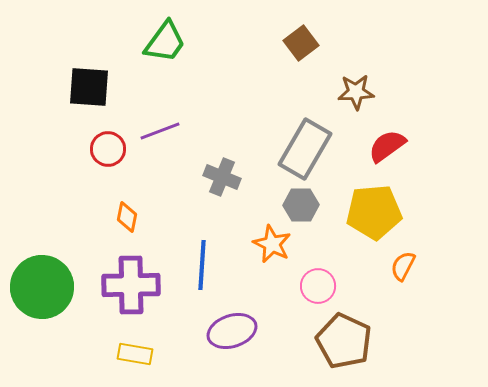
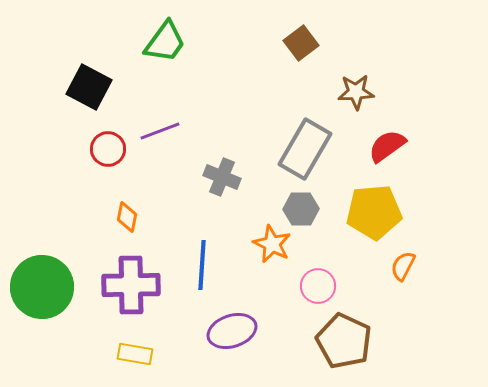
black square: rotated 24 degrees clockwise
gray hexagon: moved 4 px down
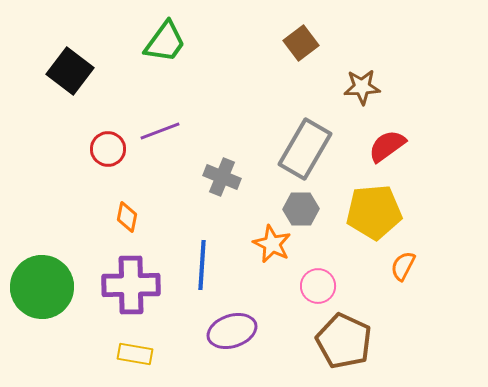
black square: moved 19 px left, 16 px up; rotated 9 degrees clockwise
brown star: moved 6 px right, 5 px up
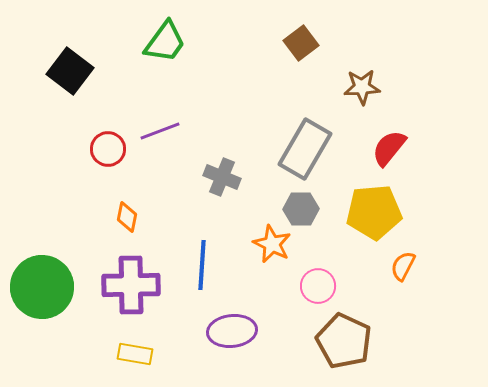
red semicircle: moved 2 px right, 2 px down; rotated 15 degrees counterclockwise
purple ellipse: rotated 12 degrees clockwise
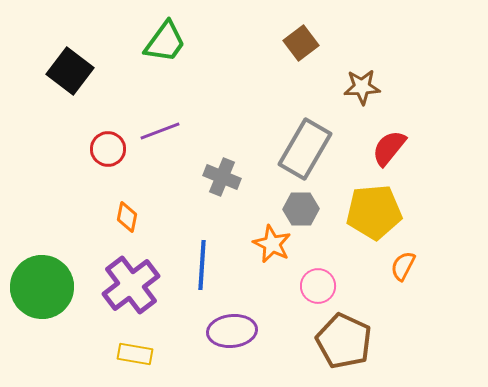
purple cross: rotated 36 degrees counterclockwise
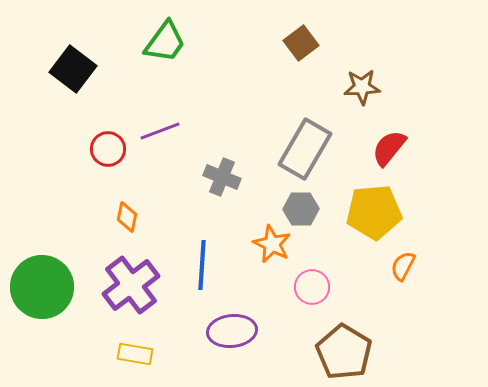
black square: moved 3 px right, 2 px up
pink circle: moved 6 px left, 1 px down
brown pentagon: moved 11 px down; rotated 6 degrees clockwise
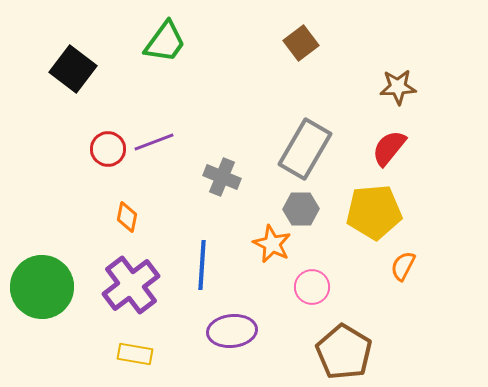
brown star: moved 36 px right
purple line: moved 6 px left, 11 px down
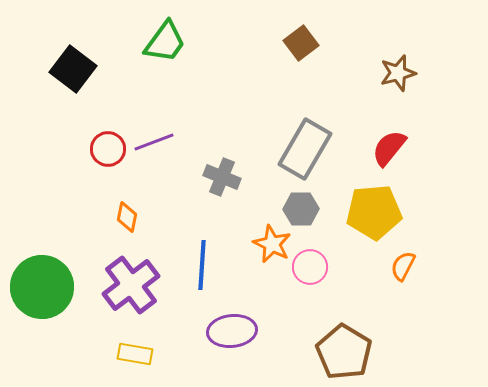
brown star: moved 14 px up; rotated 12 degrees counterclockwise
pink circle: moved 2 px left, 20 px up
